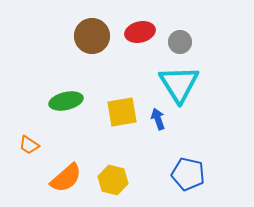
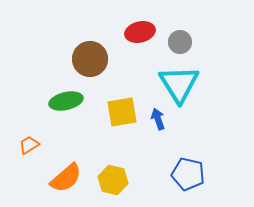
brown circle: moved 2 px left, 23 px down
orange trapezoid: rotated 115 degrees clockwise
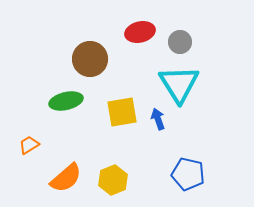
yellow hexagon: rotated 24 degrees clockwise
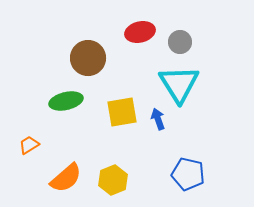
brown circle: moved 2 px left, 1 px up
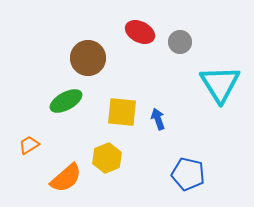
red ellipse: rotated 40 degrees clockwise
cyan triangle: moved 41 px right
green ellipse: rotated 16 degrees counterclockwise
yellow square: rotated 16 degrees clockwise
yellow hexagon: moved 6 px left, 22 px up
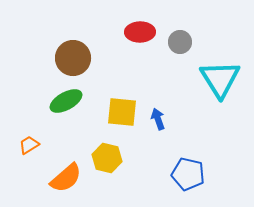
red ellipse: rotated 28 degrees counterclockwise
brown circle: moved 15 px left
cyan triangle: moved 5 px up
yellow hexagon: rotated 24 degrees counterclockwise
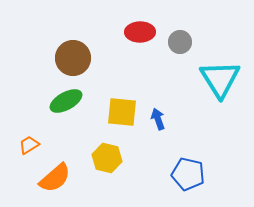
orange semicircle: moved 11 px left
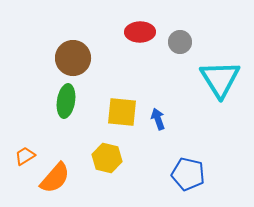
green ellipse: rotated 52 degrees counterclockwise
orange trapezoid: moved 4 px left, 11 px down
orange semicircle: rotated 8 degrees counterclockwise
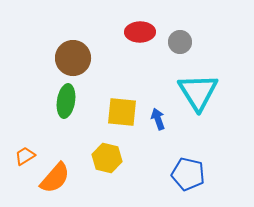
cyan triangle: moved 22 px left, 13 px down
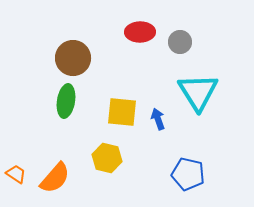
orange trapezoid: moved 9 px left, 18 px down; rotated 65 degrees clockwise
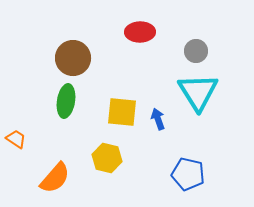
gray circle: moved 16 px right, 9 px down
orange trapezoid: moved 35 px up
